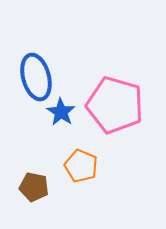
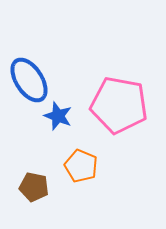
blue ellipse: moved 7 px left, 3 px down; rotated 18 degrees counterclockwise
pink pentagon: moved 4 px right; rotated 6 degrees counterclockwise
blue star: moved 3 px left, 4 px down; rotated 12 degrees counterclockwise
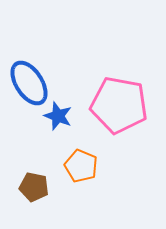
blue ellipse: moved 3 px down
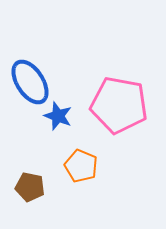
blue ellipse: moved 1 px right, 1 px up
brown pentagon: moved 4 px left
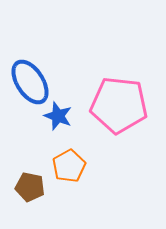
pink pentagon: rotated 4 degrees counterclockwise
orange pentagon: moved 12 px left; rotated 20 degrees clockwise
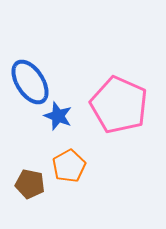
pink pentagon: rotated 18 degrees clockwise
brown pentagon: moved 3 px up
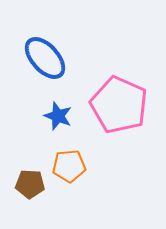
blue ellipse: moved 15 px right, 24 px up; rotated 9 degrees counterclockwise
orange pentagon: rotated 24 degrees clockwise
brown pentagon: rotated 8 degrees counterclockwise
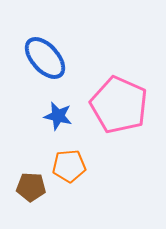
blue star: rotated 8 degrees counterclockwise
brown pentagon: moved 1 px right, 3 px down
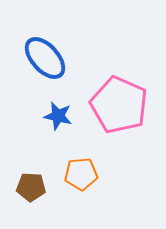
orange pentagon: moved 12 px right, 8 px down
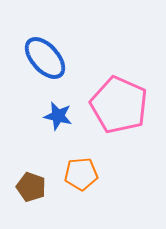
brown pentagon: rotated 16 degrees clockwise
